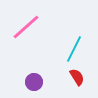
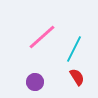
pink line: moved 16 px right, 10 px down
purple circle: moved 1 px right
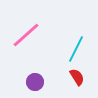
pink line: moved 16 px left, 2 px up
cyan line: moved 2 px right
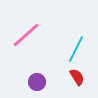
purple circle: moved 2 px right
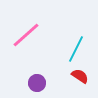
red semicircle: moved 3 px right, 1 px up; rotated 24 degrees counterclockwise
purple circle: moved 1 px down
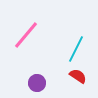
pink line: rotated 8 degrees counterclockwise
red semicircle: moved 2 px left
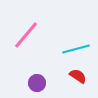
cyan line: rotated 48 degrees clockwise
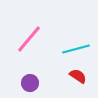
pink line: moved 3 px right, 4 px down
purple circle: moved 7 px left
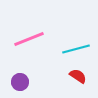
pink line: rotated 28 degrees clockwise
purple circle: moved 10 px left, 1 px up
